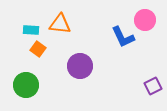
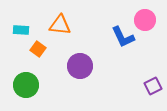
orange triangle: moved 1 px down
cyan rectangle: moved 10 px left
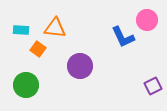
pink circle: moved 2 px right
orange triangle: moved 5 px left, 3 px down
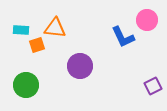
orange square: moved 1 px left, 4 px up; rotated 35 degrees clockwise
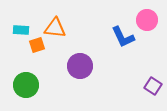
purple square: rotated 30 degrees counterclockwise
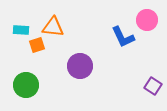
orange triangle: moved 2 px left, 1 px up
